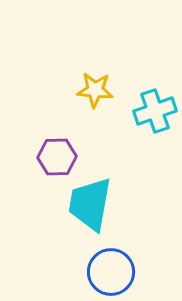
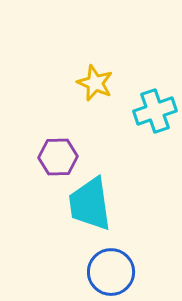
yellow star: moved 7 px up; rotated 18 degrees clockwise
purple hexagon: moved 1 px right
cyan trapezoid: rotated 18 degrees counterclockwise
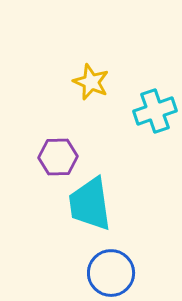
yellow star: moved 4 px left, 1 px up
blue circle: moved 1 px down
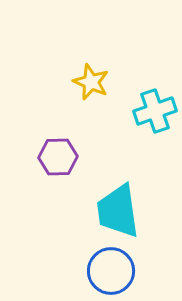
cyan trapezoid: moved 28 px right, 7 px down
blue circle: moved 2 px up
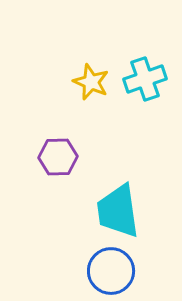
cyan cross: moved 10 px left, 32 px up
